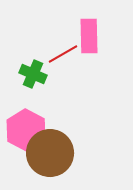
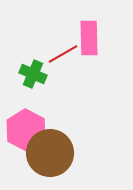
pink rectangle: moved 2 px down
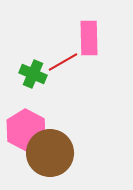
red line: moved 8 px down
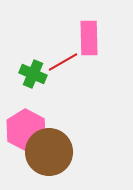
brown circle: moved 1 px left, 1 px up
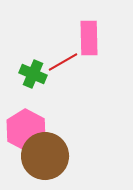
brown circle: moved 4 px left, 4 px down
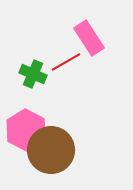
pink rectangle: rotated 32 degrees counterclockwise
red line: moved 3 px right
brown circle: moved 6 px right, 6 px up
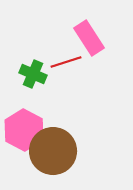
red line: rotated 12 degrees clockwise
pink hexagon: moved 2 px left
brown circle: moved 2 px right, 1 px down
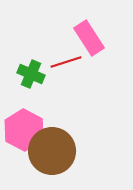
green cross: moved 2 px left
brown circle: moved 1 px left
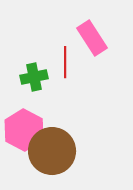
pink rectangle: moved 3 px right
red line: moved 1 px left; rotated 72 degrees counterclockwise
green cross: moved 3 px right, 3 px down; rotated 36 degrees counterclockwise
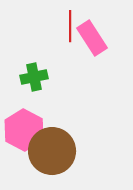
red line: moved 5 px right, 36 px up
